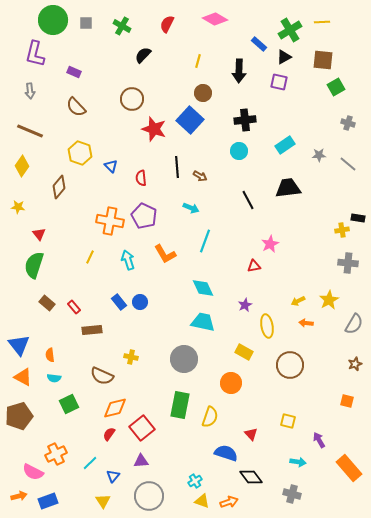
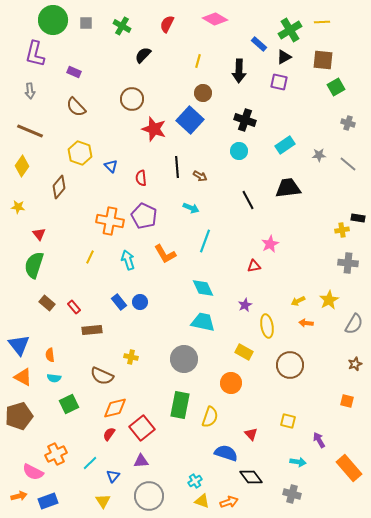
black cross at (245, 120): rotated 25 degrees clockwise
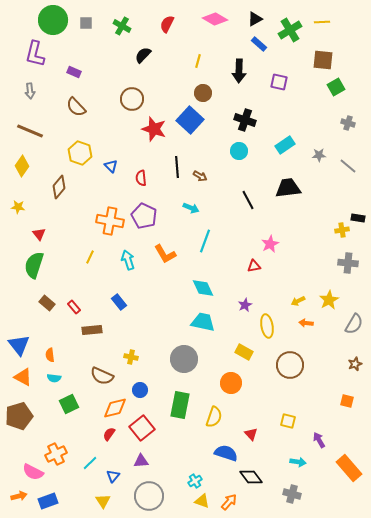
black triangle at (284, 57): moved 29 px left, 38 px up
gray line at (348, 164): moved 2 px down
blue circle at (140, 302): moved 88 px down
yellow semicircle at (210, 417): moved 4 px right
orange arrow at (229, 502): rotated 30 degrees counterclockwise
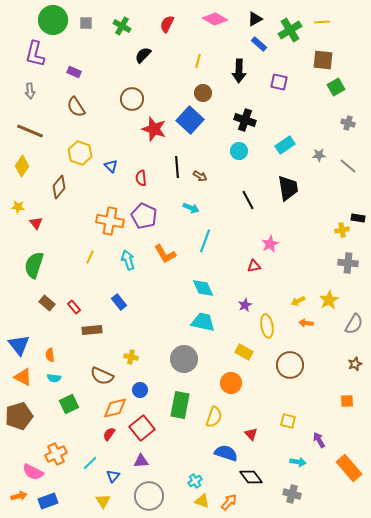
brown semicircle at (76, 107): rotated 10 degrees clockwise
black trapezoid at (288, 188): rotated 88 degrees clockwise
red triangle at (39, 234): moved 3 px left, 11 px up
orange square at (347, 401): rotated 16 degrees counterclockwise
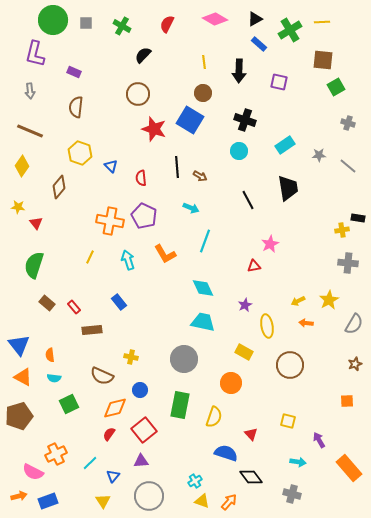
yellow line at (198, 61): moved 6 px right, 1 px down; rotated 24 degrees counterclockwise
brown circle at (132, 99): moved 6 px right, 5 px up
brown semicircle at (76, 107): rotated 40 degrees clockwise
blue square at (190, 120): rotated 12 degrees counterclockwise
red square at (142, 428): moved 2 px right, 2 px down
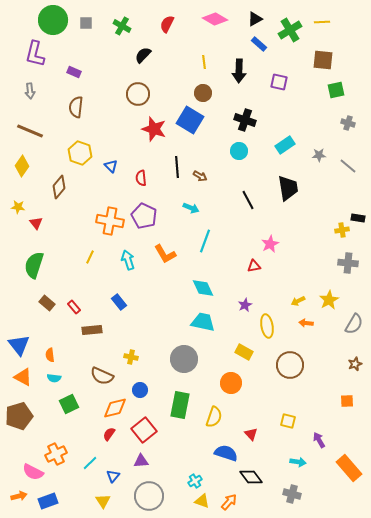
green square at (336, 87): moved 3 px down; rotated 18 degrees clockwise
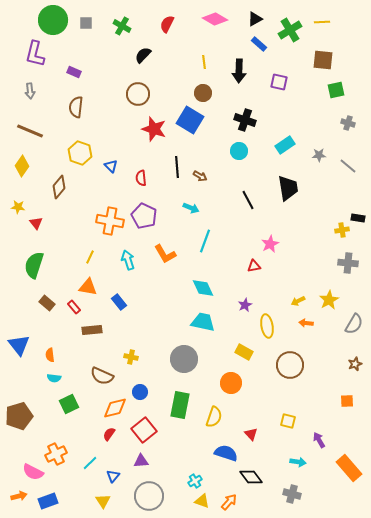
orange triangle at (23, 377): moved 65 px right, 90 px up; rotated 18 degrees counterclockwise
blue circle at (140, 390): moved 2 px down
